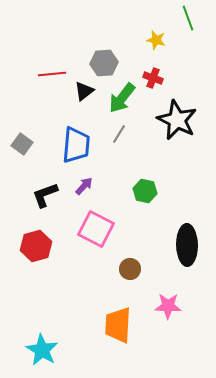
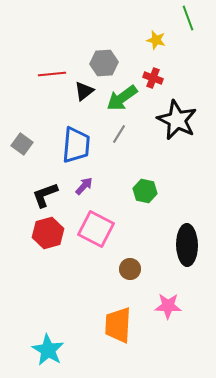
green arrow: rotated 16 degrees clockwise
red hexagon: moved 12 px right, 13 px up
cyan star: moved 6 px right
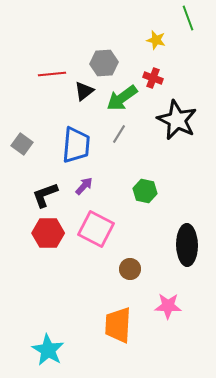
red hexagon: rotated 16 degrees clockwise
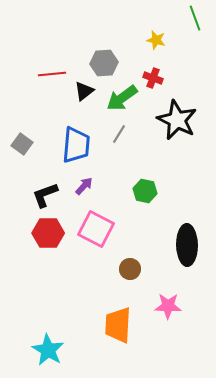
green line: moved 7 px right
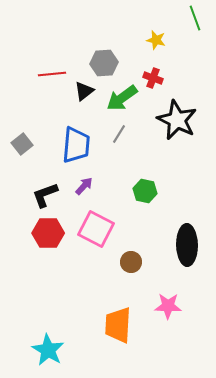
gray square: rotated 15 degrees clockwise
brown circle: moved 1 px right, 7 px up
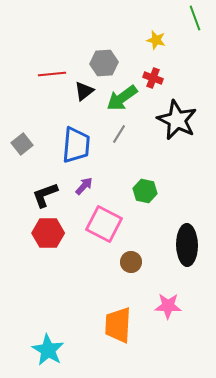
pink square: moved 8 px right, 5 px up
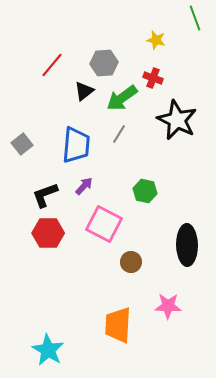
red line: moved 9 px up; rotated 44 degrees counterclockwise
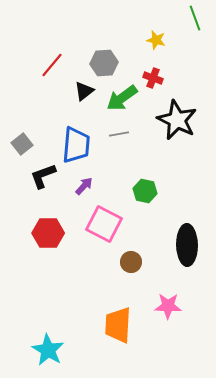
gray line: rotated 48 degrees clockwise
black L-shape: moved 2 px left, 19 px up
